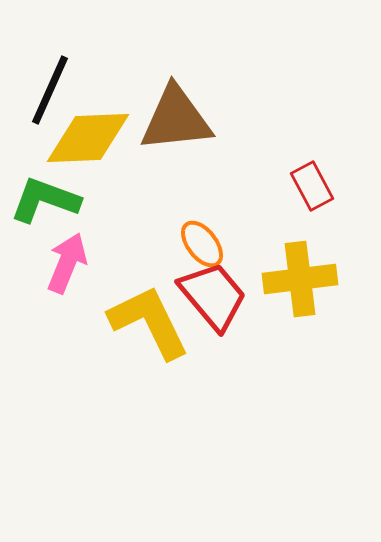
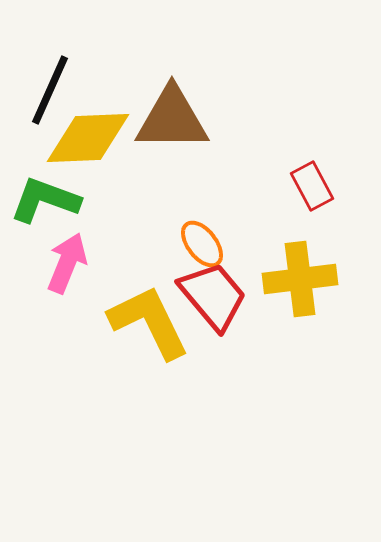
brown triangle: moved 4 px left; rotated 6 degrees clockwise
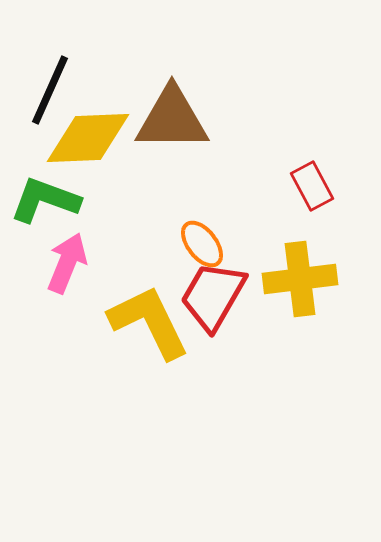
red trapezoid: rotated 110 degrees counterclockwise
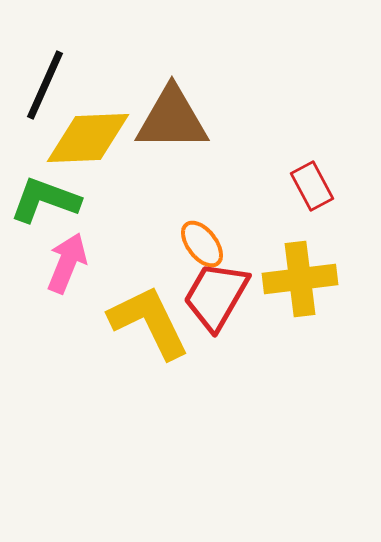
black line: moved 5 px left, 5 px up
red trapezoid: moved 3 px right
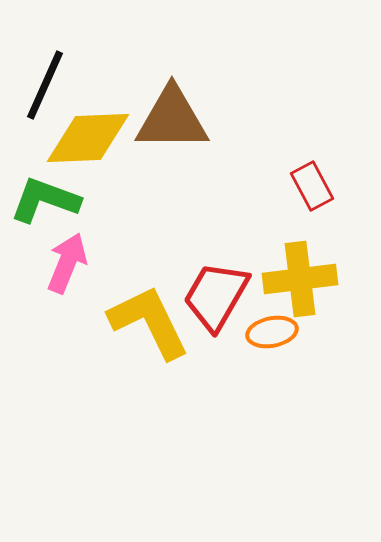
orange ellipse: moved 70 px right, 88 px down; rotated 63 degrees counterclockwise
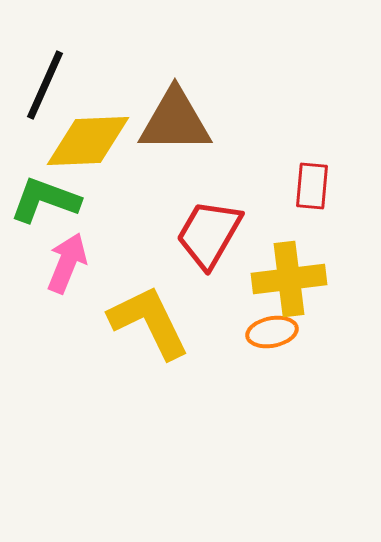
brown triangle: moved 3 px right, 2 px down
yellow diamond: moved 3 px down
red rectangle: rotated 33 degrees clockwise
yellow cross: moved 11 px left
red trapezoid: moved 7 px left, 62 px up
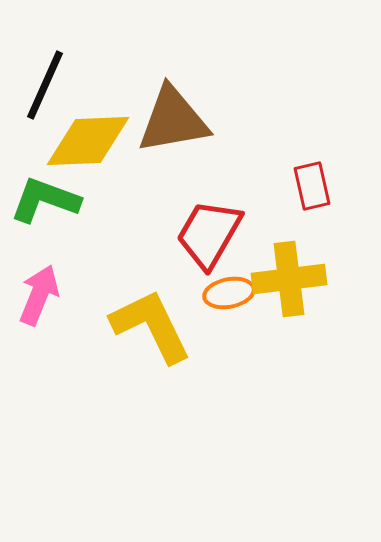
brown triangle: moved 2 px left, 1 px up; rotated 10 degrees counterclockwise
red rectangle: rotated 18 degrees counterclockwise
pink arrow: moved 28 px left, 32 px down
yellow L-shape: moved 2 px right, 4 px down
orange ellipse: moved 43 px left, 39 px up
